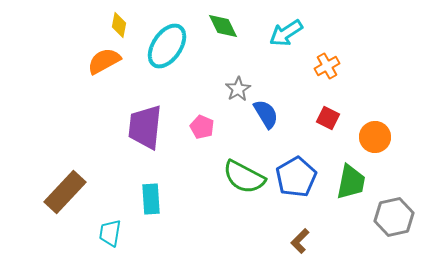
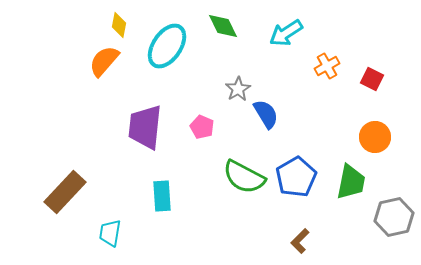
orange semicircle: rotated 20 degrees counterclockwise
red square: moved 44 px right, 39 px up
cyan rectangle: moved 11 px right, 3 px up
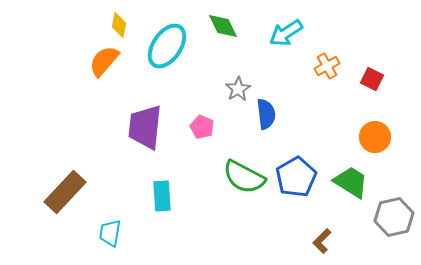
blue semicircle: rotated 24 degrees clockwise
green trapezoid: rotated 69 degrees counterclockwise
brown L-shape: moved 22 px right
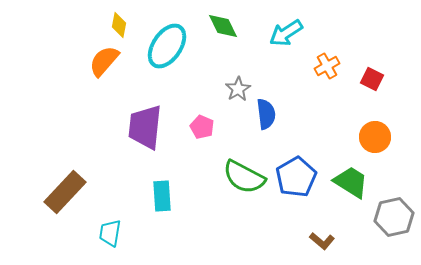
brown L-shape: rotated 95 degrees counterclockwise
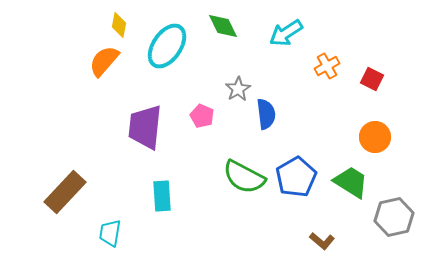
pink pentagon: moved 11 px up
